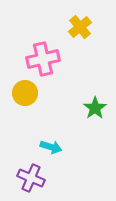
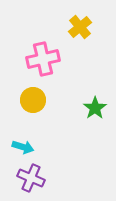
yellow circle: moved 8 px right, 7 px down
cyan arrow: moved 28 px left
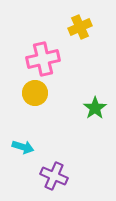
yellow cross: rotated 15 degrees clockwise
yellow circle: moved 2 px right, 7 px up
purple cross: moved 23 px right, 2 px up
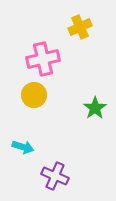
yellow circle: moved 1 px left, 2 px down
purple cross: moved 1 px right
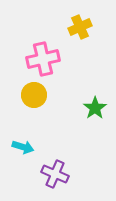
purple cross: moved 2 px up
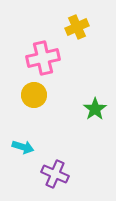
yellow cross: moved 3 px left
pink cross: moved 1 px up
green star: moved 1 px down
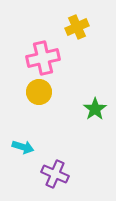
yellow circle: moved 5 px right, 3 px up
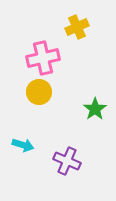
cyan arrow: moved 2 px up
purple cross: moved 12 px right, 13 px up
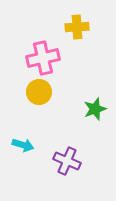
yellow cross: rotated 20 degrees clockwise
green star: rotated 15 degrees clockwise
